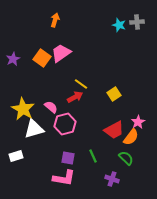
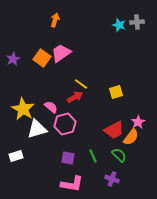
yellow square: moved 2 px right, 2 px up; rotated 16 degrees clockwise
white triangle: moved 3 px right
green semicircle: moved 7 px left, 3 px up
pink L-shape: moved 8 px right, 6 px down
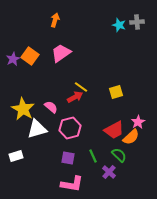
orange square: moved 12 px left, 2 px up
yellow line: moved 3 px down
pink hexagon: moved 5 px right, 4 px down
orange semicircle: rotated 12 degrees clockwise
purple cross: moved 3 px left, 7 px up; rotated 24 degrees clockwise
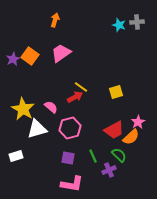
purple cross: moved 2 px up; rotated 24 degrees clockwise
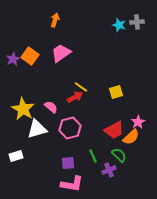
purple square: moved 5 px down; rotated 16 degrees counterclockwise
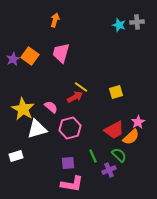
pink trapezoid: rotated 40 degrees counterclockwise
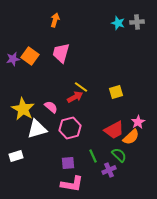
cyan star: moved 1 px left, 2 px up
purple star: rotated 16 degrees clockwise
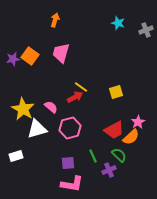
gray cross: moved 9 px right, 8 px down; rotated 16 degrees counterclockwise
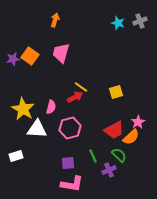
gray cross: moved 6 px left, 9 px up
pink semicircle: rotated 64 degrees clockwise
white triangle: rotated 20 degrees clockwise
